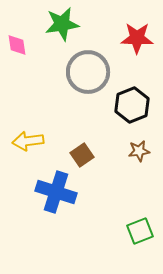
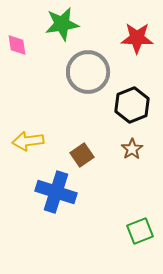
brown star: moved 7 px left, 2 px up; rotated 25 degrees counterclockwise
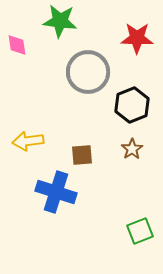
green star: moved 2 px left, 3 px up; rotated 16 degrees clockwise
brown square: rotated 30 degrees clockwise
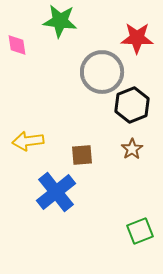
gray circle: moved 14 px right
blue cross: rotated 33 degrees clockwise
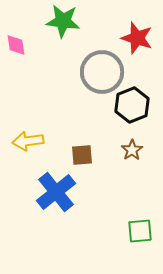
green star: moved 3 px right
red star: rotated 16 degrees clockwise
pink diamond: moved 1 px left
brown star: moved 1 px down
green square: rotated 16 degrees clockwise
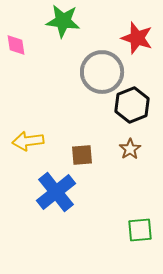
brown star: moved 2 px left, 1 px up
green square: moved 1 px up
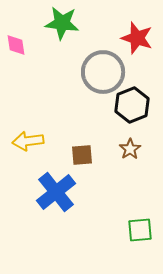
green star: moved 1 px left, 2 px down
gray circle: moved 1 px right
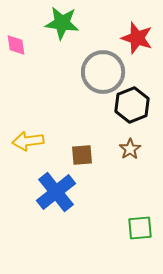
green square: moved 2 px up
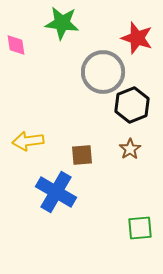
blue cross: rotated 21 degrees counterclockwise
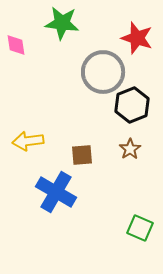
green square: rotated 28 degrees clockwise
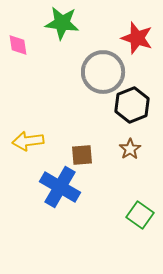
pink diamond: moved 2 px right
blue cross: moved 4 px right, 5 px up
green square: moved 13 px up; rotated 12 degrees clockwise
